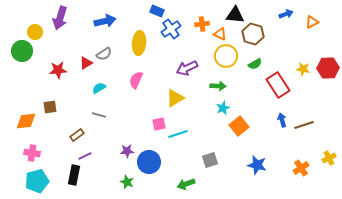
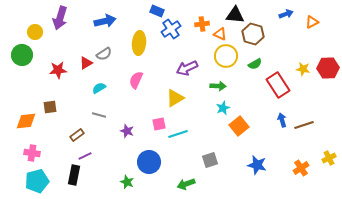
green circle at (22, 51): moved 4 px down
purple star at (127, 151): moved 20 px up; rotated 24 degrees clockwise
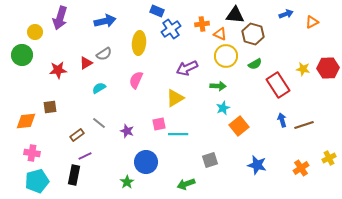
gray line at (99, 115): moved 8 px down; rotated 24 degrees clockwise
cyan line at (178, 134): rotated 18 degrees clockwise
blue circle at (149, 162): moved 3 px left
green star at (127, 182): rotated 16 degrees clockwise
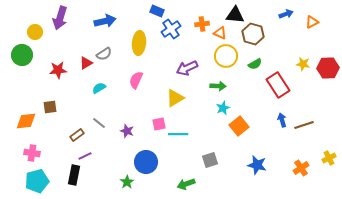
orange triangle at (220, 34): moved 1 px up
yellow star at (303, 69): moved 5 px up
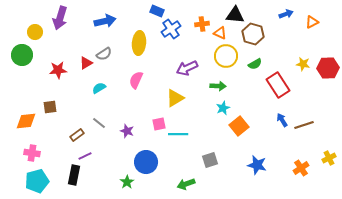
blue arrow at (282, 120): rotated 16 degrees counterclockwise
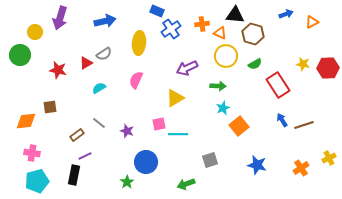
green circle at (22, 55): moved 2 px left
red star at (58, 70): rotated 18 degrees clockwise
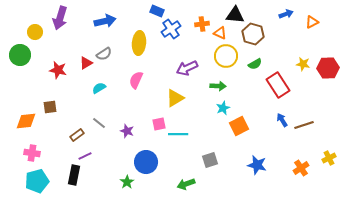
orange square at (239, 126): rotated 12 degrees clockwise
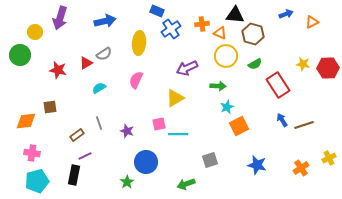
cyan star at (223, 108): moved 4 px right, 1 px up
gray line at (99, 123): rotated 32 degrees clockwise
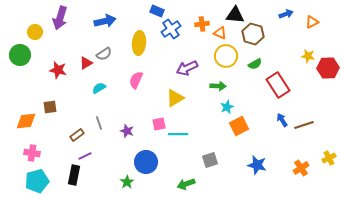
yellow star at (303, 64): moved 5 px right, 8 px up
